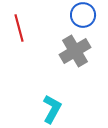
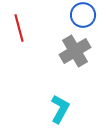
cyan L-shape: moved 8 px right
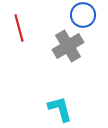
gray cross: moved 7 px left, 5 px up
cyan L-shape: rotated 44 degrees counterclockwise
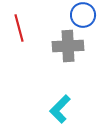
gray cross: rotated 28 degrees clockwise
cyan L-shape: rotated 120 degrees counterclockwise
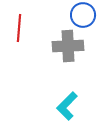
red line: rotated 20 degrees clockwise
cyan L-shape: moved 7 px right, 3 px up
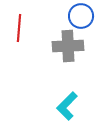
blue circle: moved 2 px left, 1 px down
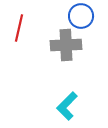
red line: rotated 8 degrees clockwise
gray cross: moved 2 px left, 1 px up
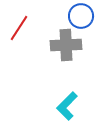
red line: rotated 20 degrees clockwise
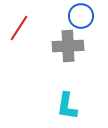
gray cross: moved 2 px right, 1 px down
cyan L-shape: rotated 36 degrees counterclockwise
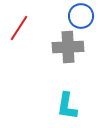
gray cross: moved 1 px down
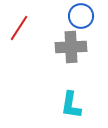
gray cross: moved 3 px right
cyan L-shape: moved 4 px right, 1 px up
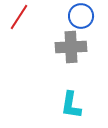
red line: moved 11 px up
